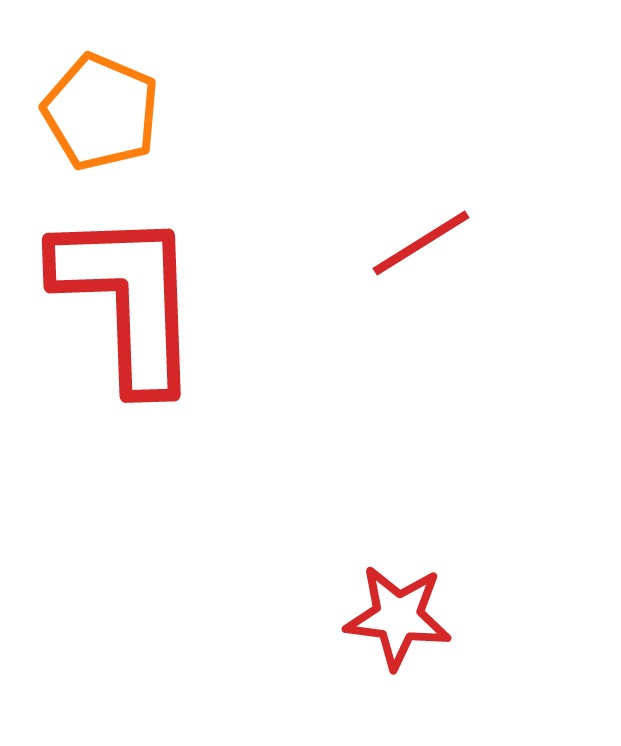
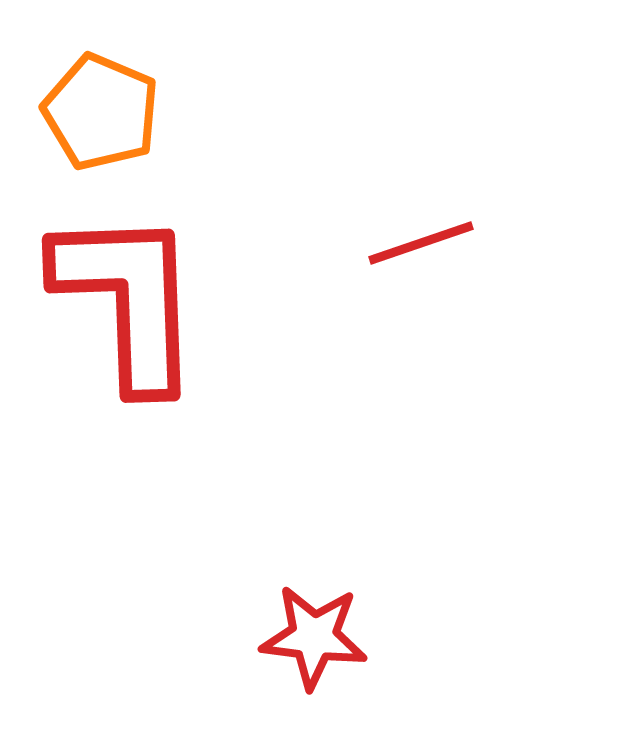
red line: rotated 13 degrees clockwise
red star: moved 84 px left, 20 px down
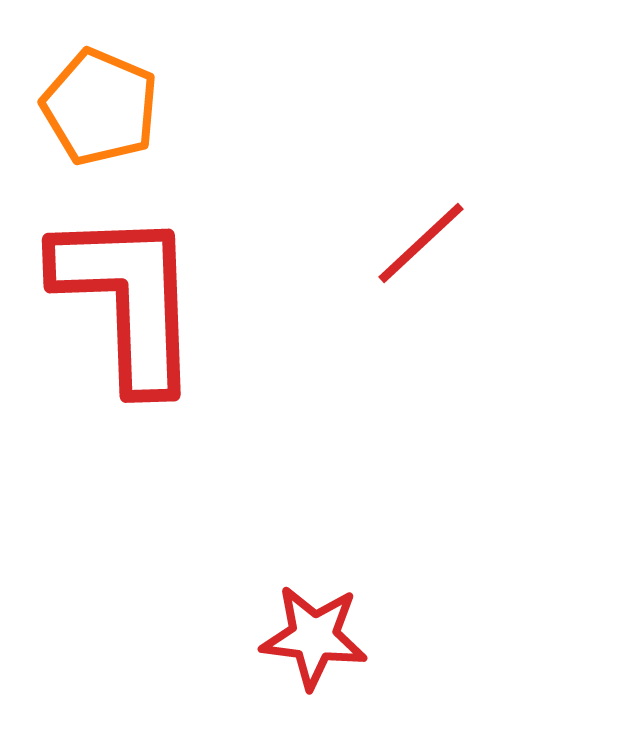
orange pentagon: moved 1 px left, 5 px up
red line: rotated 24 degrees counterclockwise
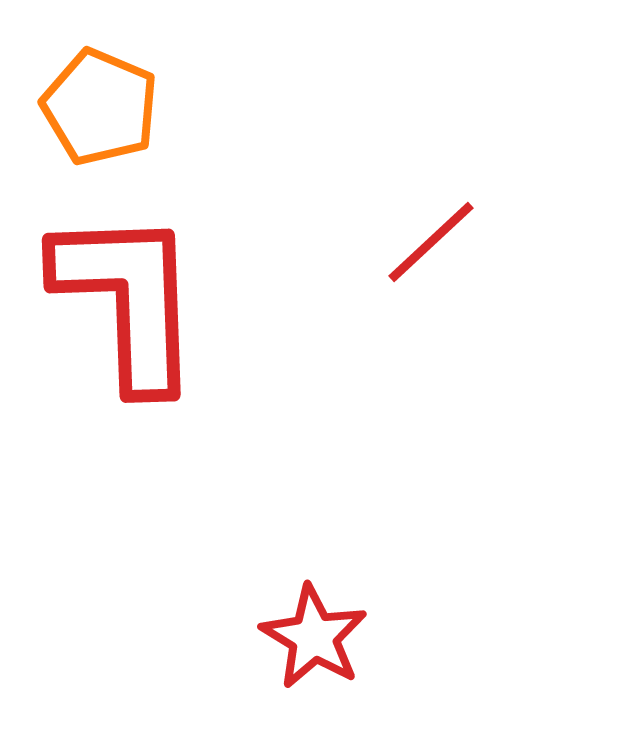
red line: moved 10 px right, 1 px up
red star: rotated 24 degrees clockwise
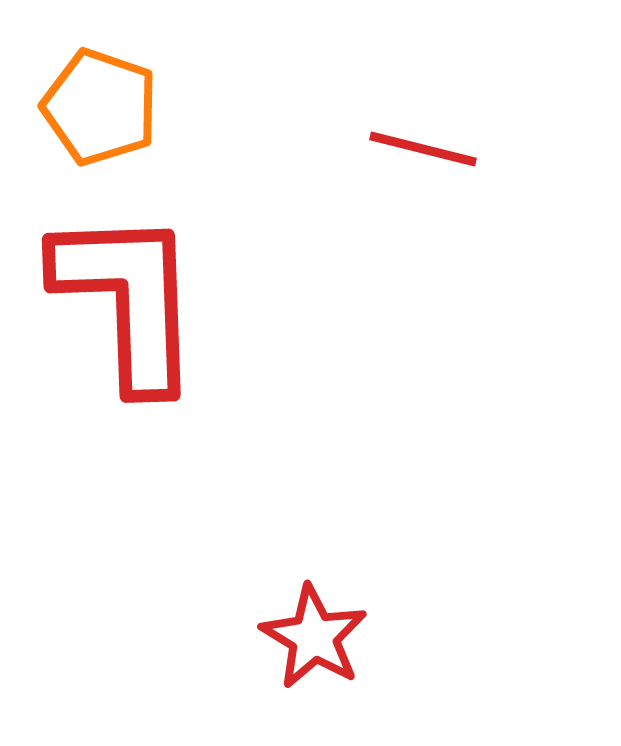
orange pentagon: rotated 4 degrees counterclockwise
red line: moved 8 px left, 93 px up; rotated 57 degrees clockwise
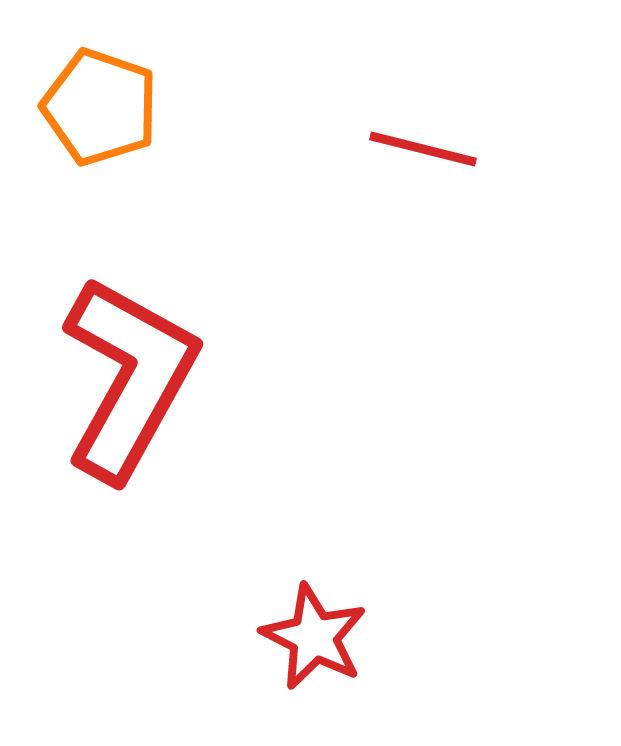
red L-shape: moved 1 px right, 79 px down; rotated 31 degrees clockwise
red star: rotated 4 degrees counterclockwise
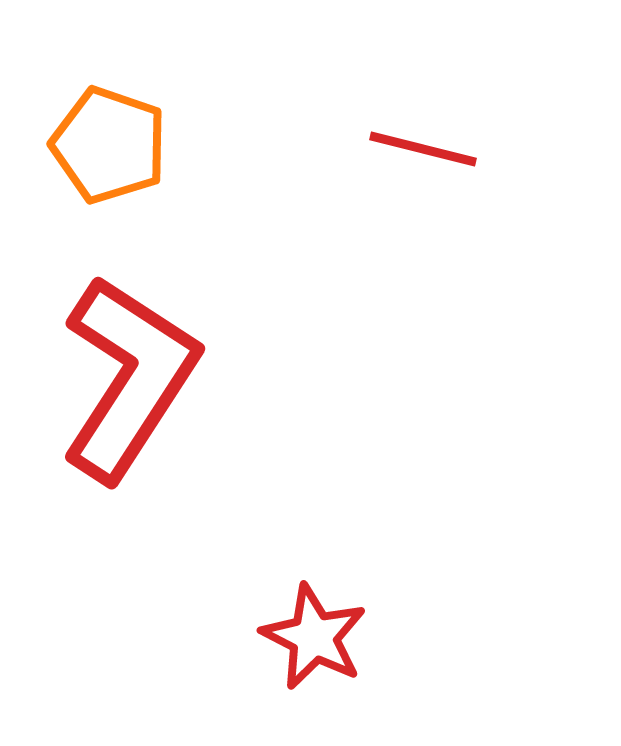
orange pentagon: moved 9 px right, 38 px down
red L-shape: rotated 4 degrees clockwise
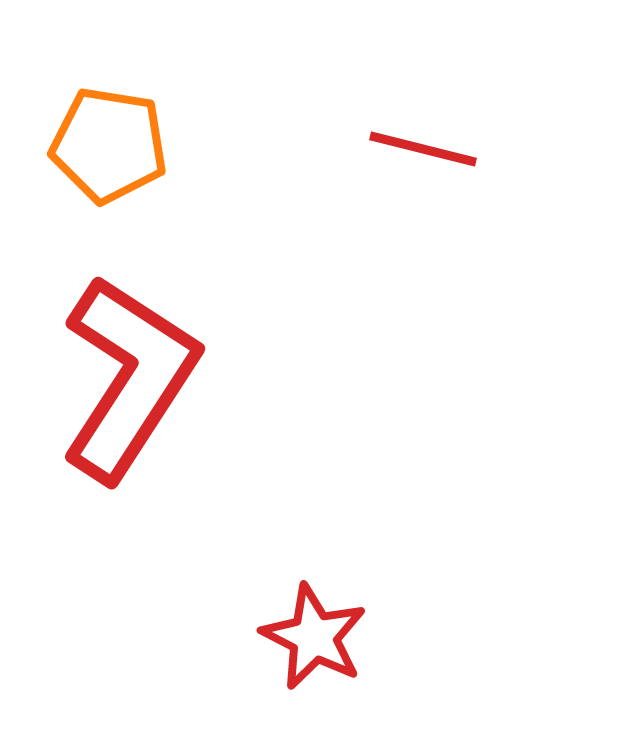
orange pentagon: rotated 10 degrees counterclockwise
